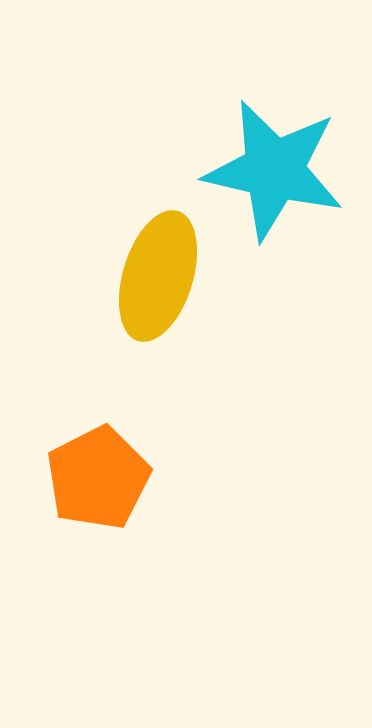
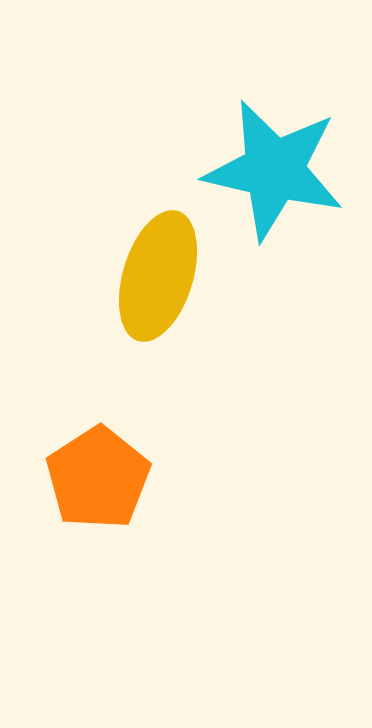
orange pentagon: rotated 6 degrees counterclockwise
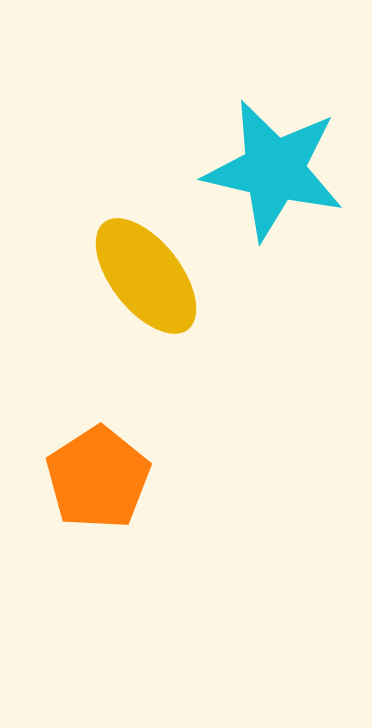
yellow ellipse: moved 12 px left; rotated 55 degrees counterclockwise
